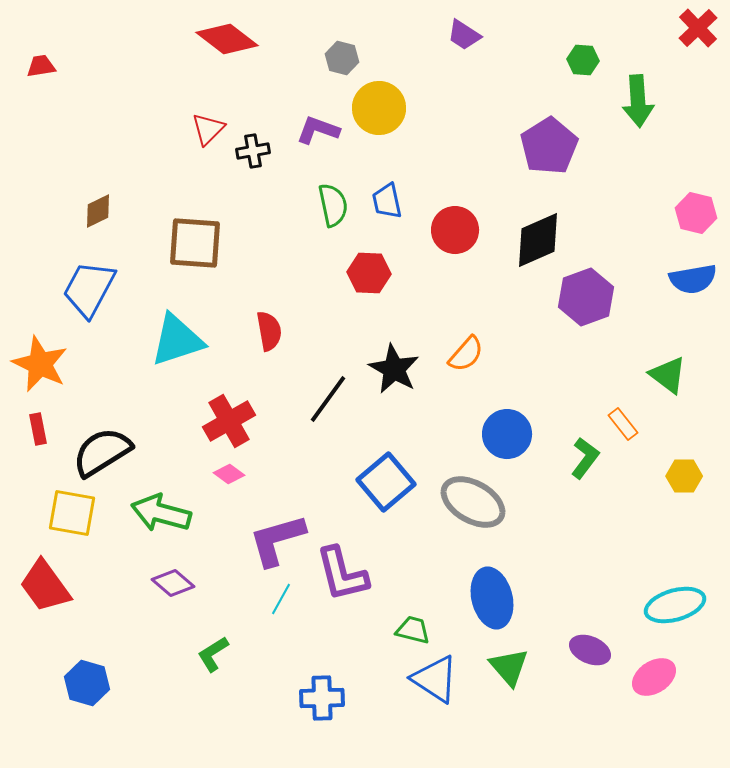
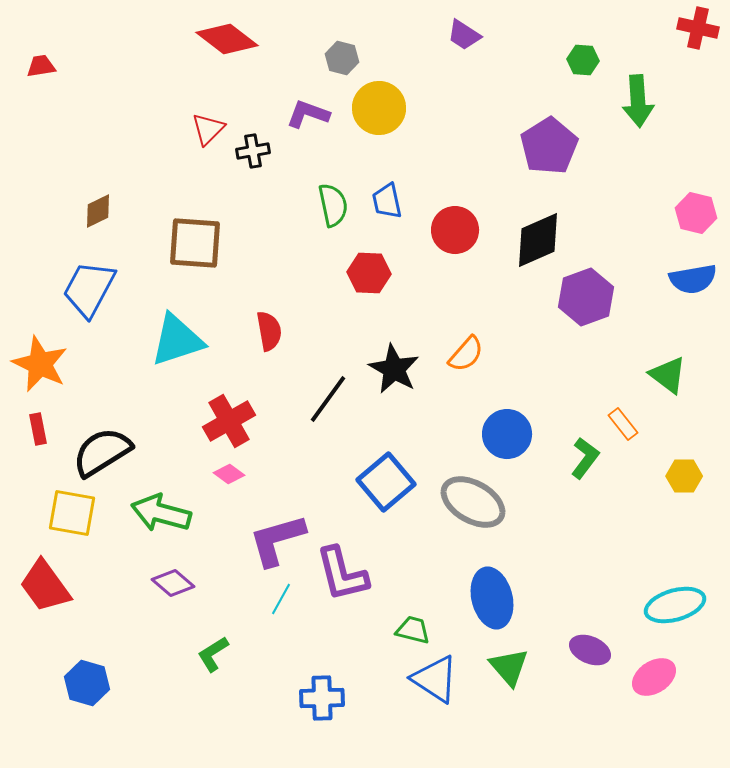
red cross at (698, 28): rotated 33 degrees counterclockwise
purple L-shape at (318, 130): moved 10 px left, 16 px up
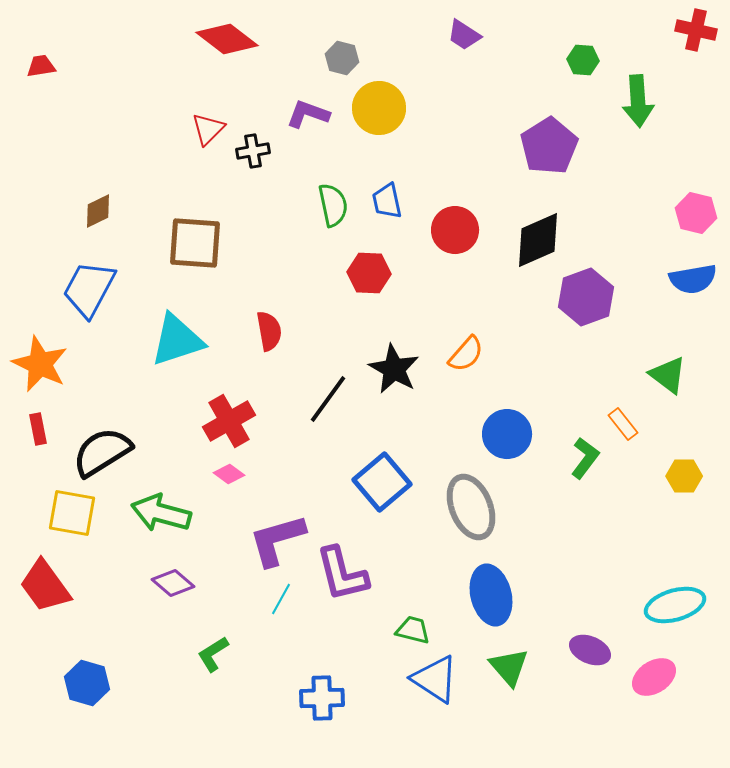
red cross at (698, 28): moved 2 px left, 2 px down
blue square at (386, 482): moved 4 px left
gray ellipse at (473, 502): moved 2 px left, 5 px down; rotated 38 degrees clockwise
blue ellipse at (492, 598): moved 1 px left, 3 px up
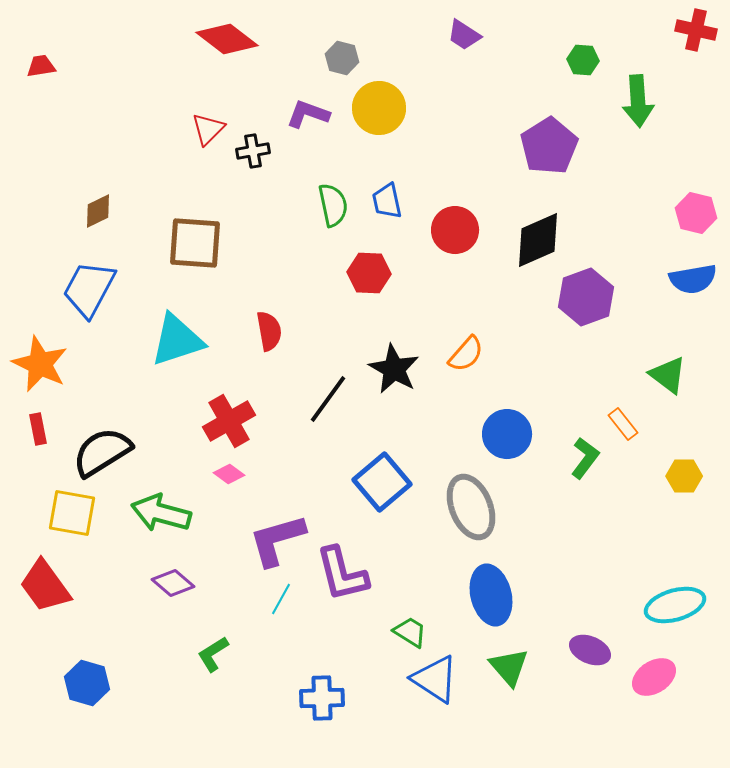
green trapezoid at (413, 630): moved 3 px left, 2 px down; rotated 18 degrees clockwise
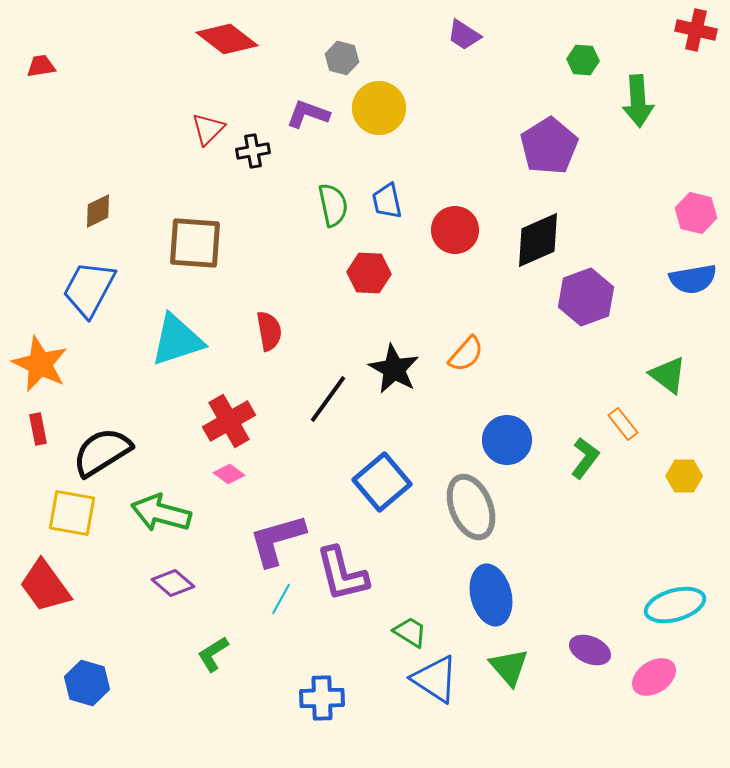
blue circle at (507, 434): moved 6 px down
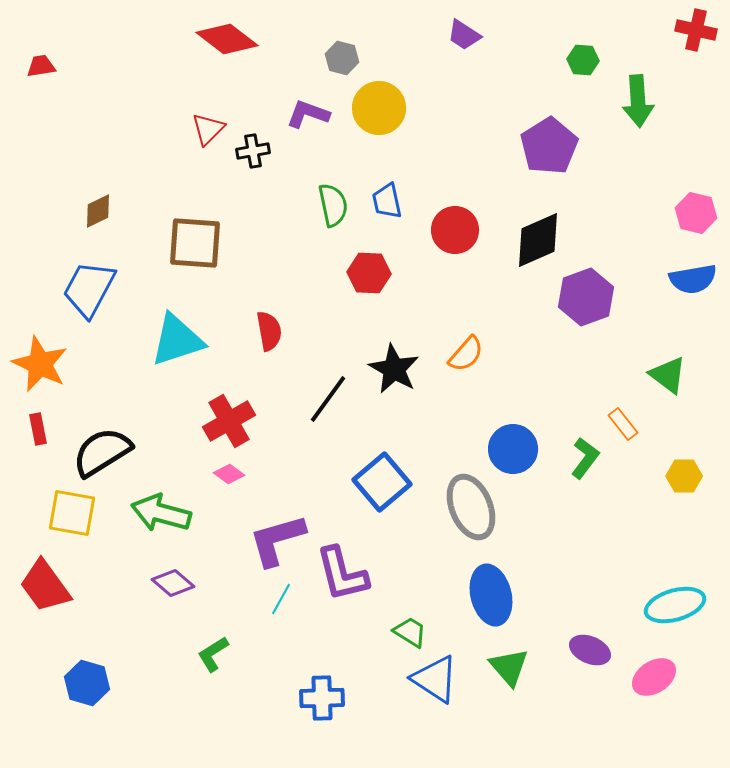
blue circle at (507, 440): moved 6 px right, 9 px down
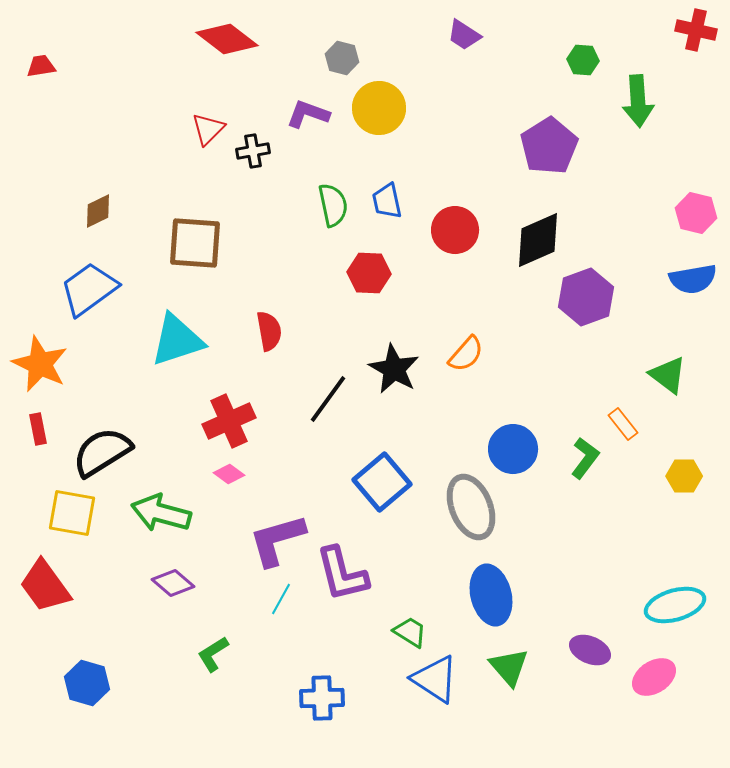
blue trapezoid at (89, 289): rotated 26 degrees clockwise
red cross at (229, 421): rotated 6 degrees clockwise
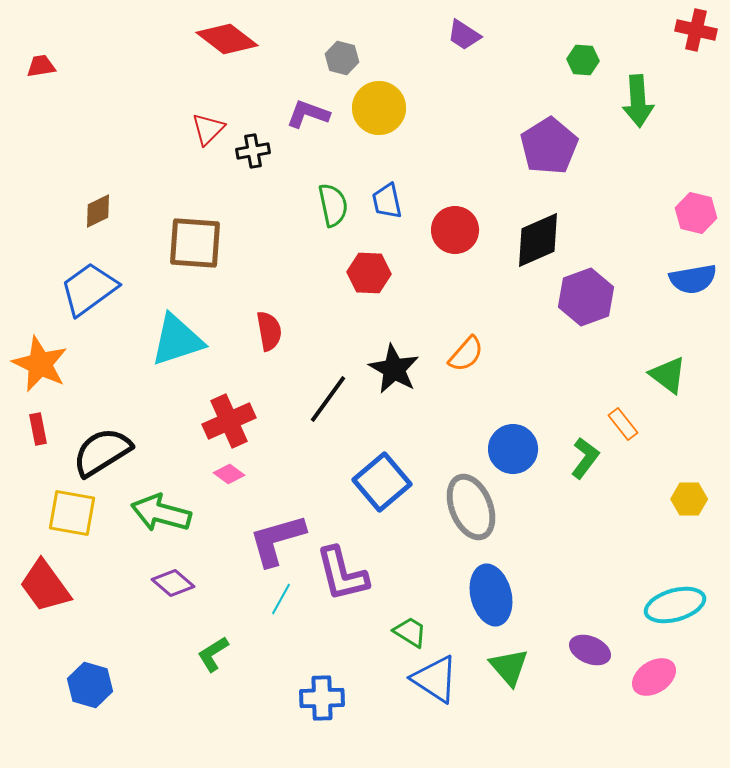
yellow hexagon at (684, 476): moved 5 px right, 23 px down
blue hexagon at (87, 683): moved 3 px right, 2 px down
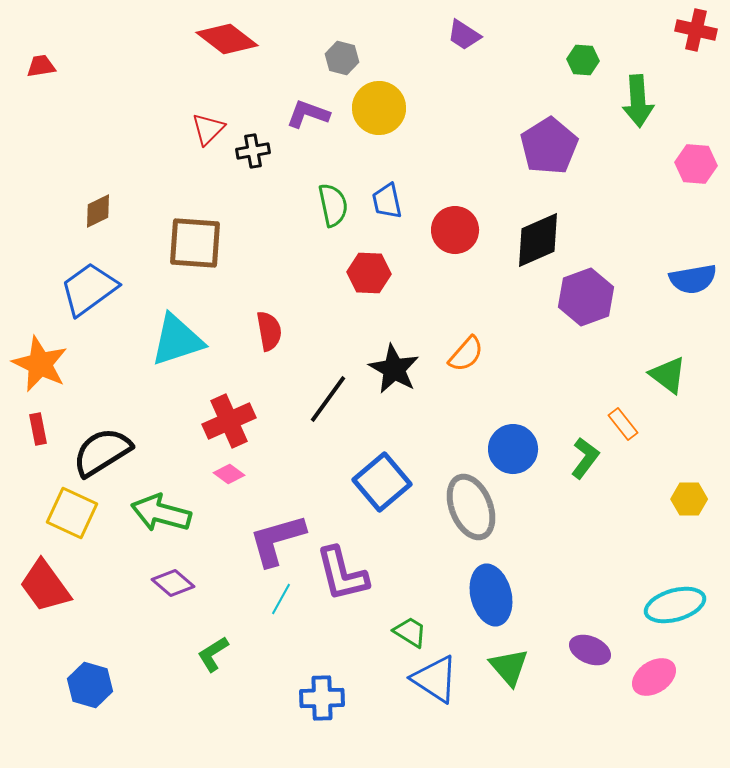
pink hexagon at (696, 213): moved 49 px up; rotated 9 degrees counterclockwise
yellow square at (72, 513): rotated 15 degrees clockwise
